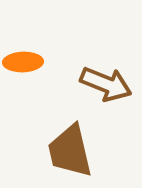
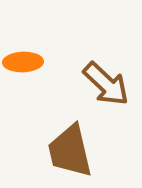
brown arrow: rotated 21 degrees clockwise
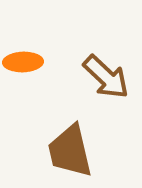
brown arrow: moved 7 px up
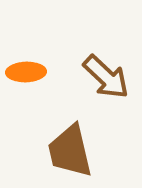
orange ellipse: moved 3 px right, 10 px down
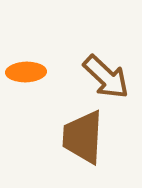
brown trapezoid: moved 13 px right, 14 px up; rotated 16 degrees clockwise
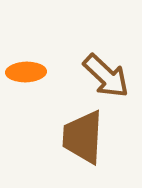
brown arrow: moved 1 px up
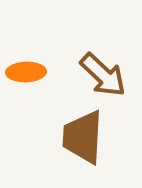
brown arrow: moved 3 px left, 1 px up
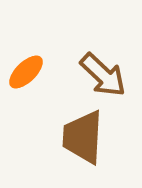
orange ellipse: rotated 42 degrees counterclockwise
